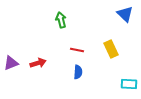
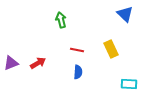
red arrow: rotated 14 degrees counterclockwise
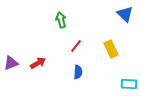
red line: moved 1 px left, 4 px up; rotated 64 degrees counterclockwise
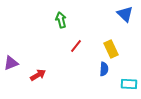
red arrow: moved 12 px down
blue semicircle: moved 26 px right, 3 px up
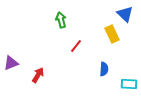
yellow rectangle: moved 1 px right, 15 px up
red arrow: rotated 28 degrees counterclockwise
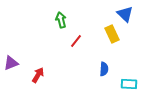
red line: moved 5 px up
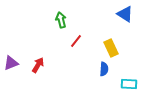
blue triangle: rotated 12 degrees counterclockwise
yellow rectangle: moved 1 px left, 14 px down
red arrow: moved 10 px up
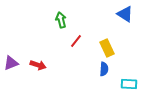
yellow rectangle: moved 4 px left
red arrow: rotated 77 degrees clockwise
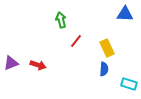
blue triangle: rotated 30 degrees counterclockwise
cyan rectangle: rotated 14 degrees clockwise
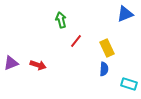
blue triangle: rotated 24 degrees counterclockwise
